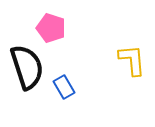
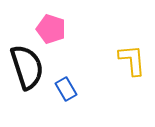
pink pentagon: moved 1 px down
blue rectangle: moved 2 px right, 2 px down
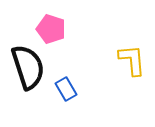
black semicircle: moved 1 px right
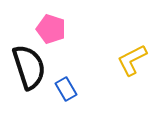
yellow L-shape: rotated 112 degrees counterclockwise
black semicircle: moved 1 px right
